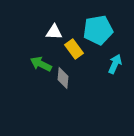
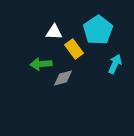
cyan pentagon: rotated 24 degrees counterclockwise
green arrow: rotated 30 degrees counterclockwise
gray diamond: rotated 70 degrees clockwise
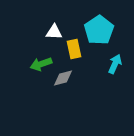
cyan pentagon: moved 1 px right
yellow rectangle: rotated 24 degrees clockwise
green arrow: rotated 15 degrees counterclockwise
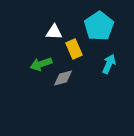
cyan pentagon: moved 4 px up
yellow rectangle: rotated 12 degrees counterclockwise
cyan arrow: moved 6 px left
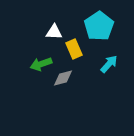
cyan arrow: rotated 18 degrees clockwise
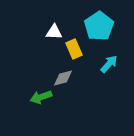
green arrow: moved 33 px down
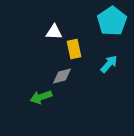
cyan pentagon: moved 13 px right, 5 px up
yellow rectangle: rotated 12 degrees clockwise
gray diamond: moved 1 px left, 2 px up
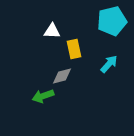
cyan pentagon: rotated 20 degrees clockwise
white triangle: moved 2 px left, 1 px up
green arrow: moved 2 px right, 1 px up
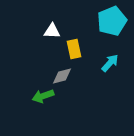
cyan pentagon: rotated 8 degrees counterclockwise
cyan arrow: moved 1 px right, 1 px up
